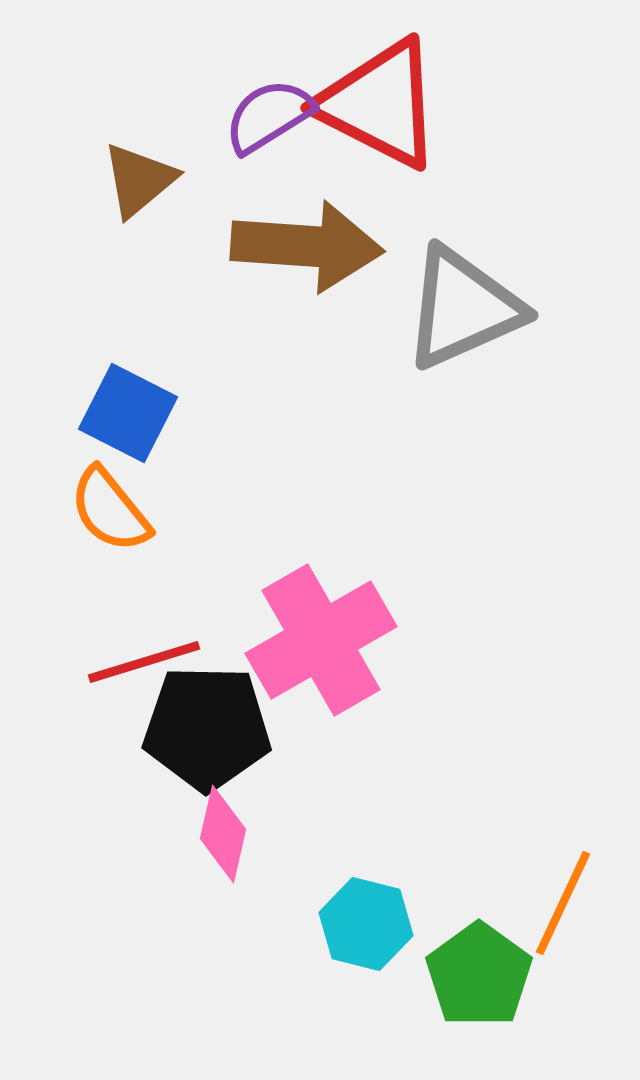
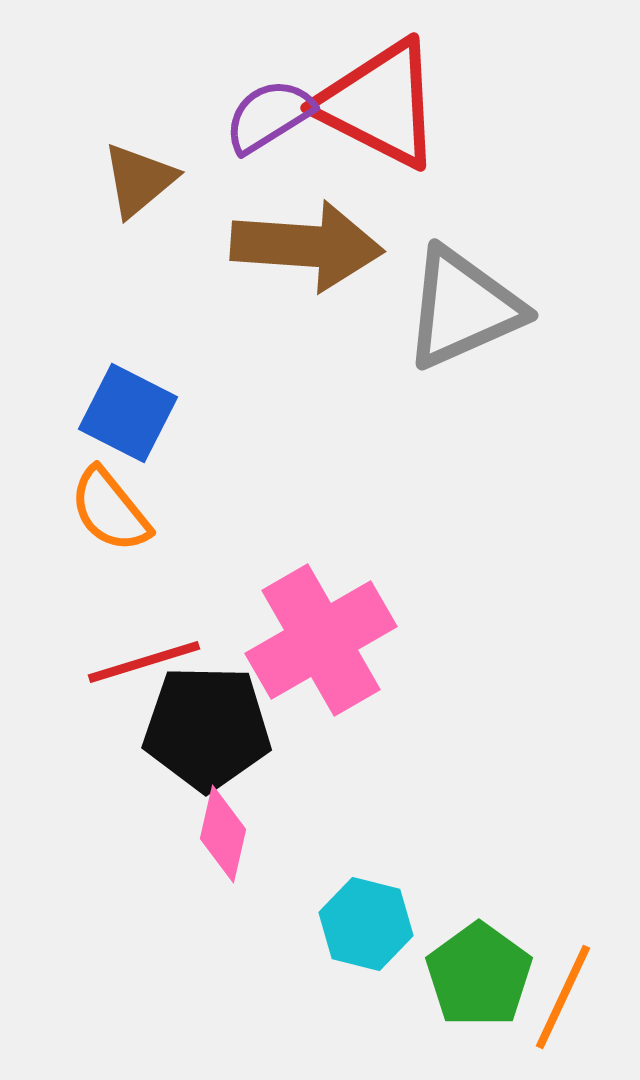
orange line: moved 94 px down
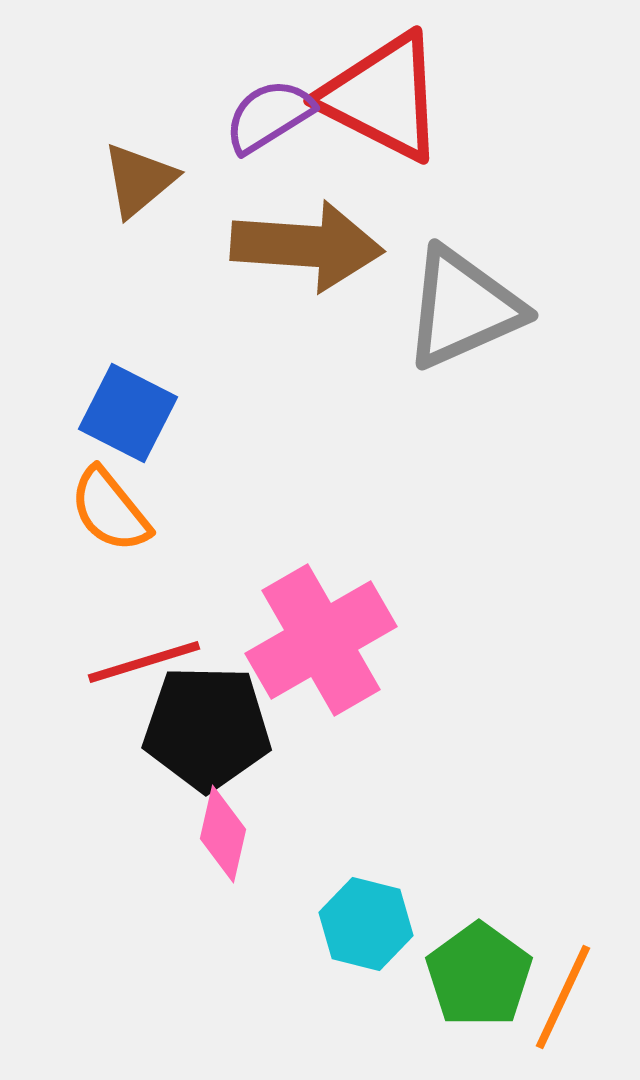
red triangle: moved 3 px right, 7 px up
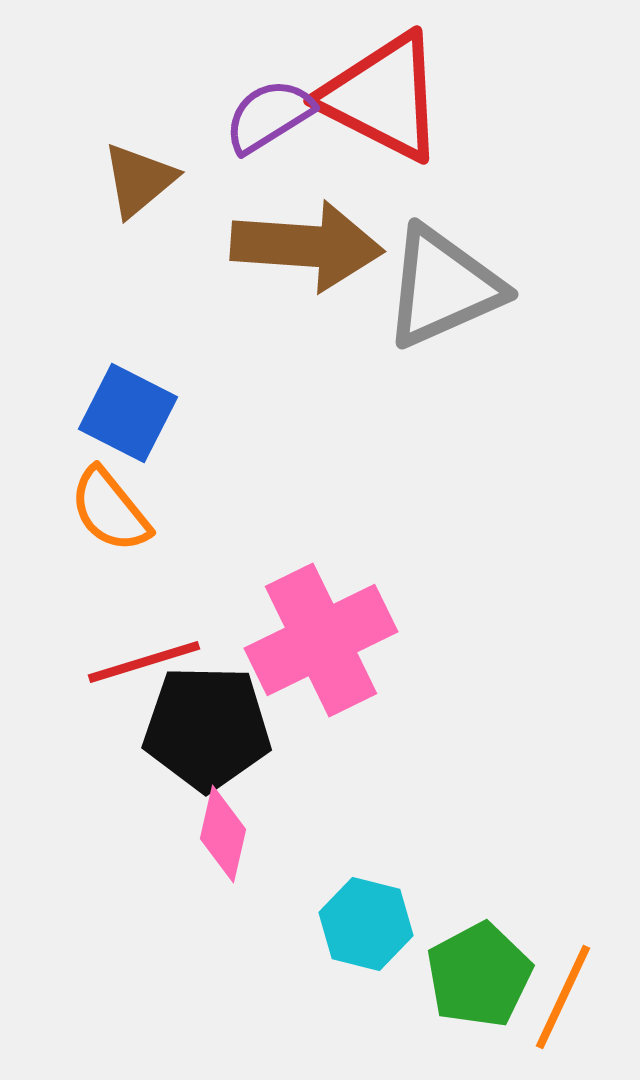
gray triangle: moved 20 px left, 21 px up
pink cross: rotated 4 degrees clockwise
green pentagon: rotated 8 degrees clockwise
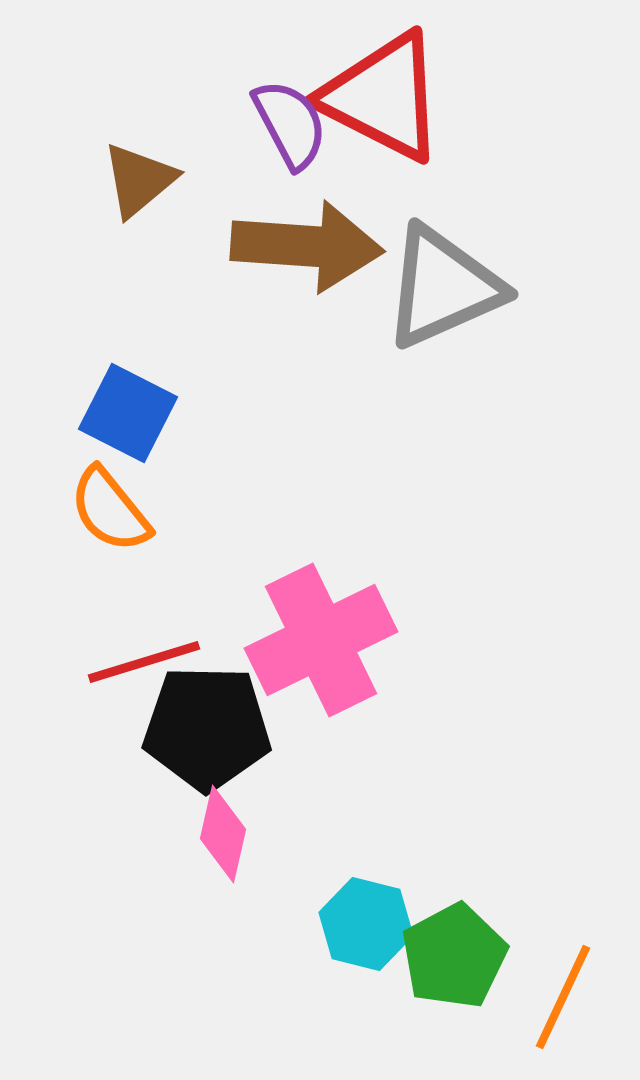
purple semicircle: moved 21 px right, 8 px down; rotated 94 degrees clockwise
green pentagon: moved 25 px left, 19 px up
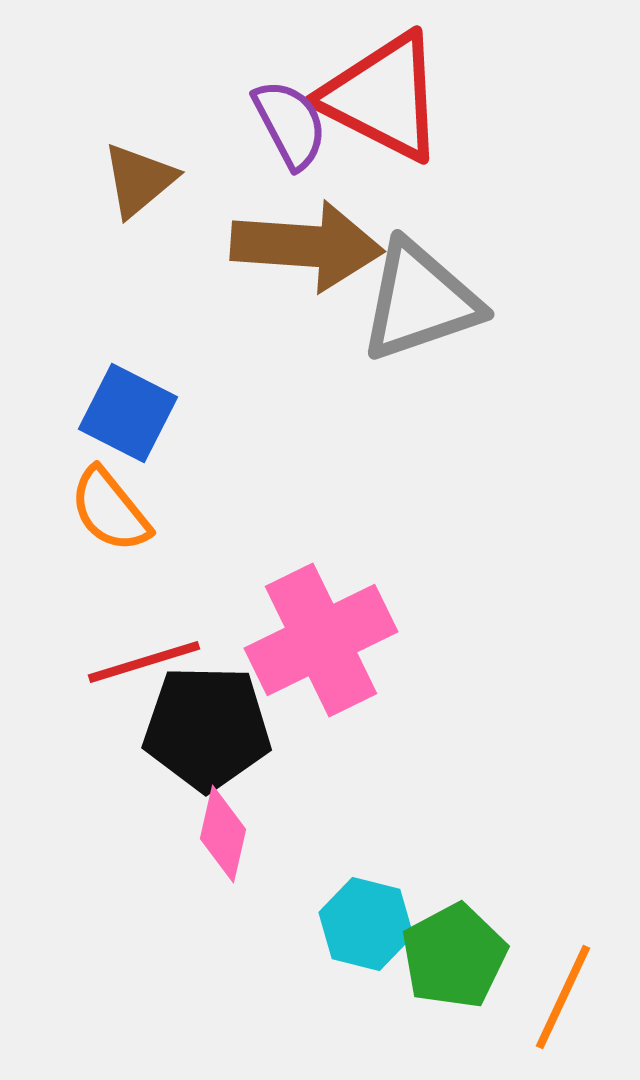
gray triangle: moved 23 px left, 14 px down; rotated 5 degrees clockwise
